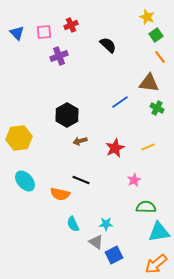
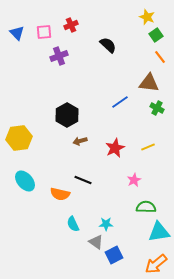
black line: moved 2 px right
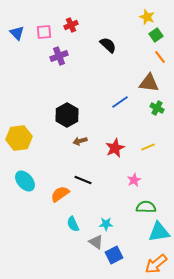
orange semicircle: rotated 132 degrees clockwise
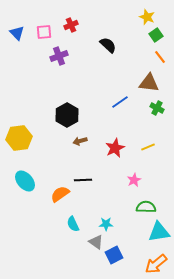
black line: rotated 24 degrees counterclockwise
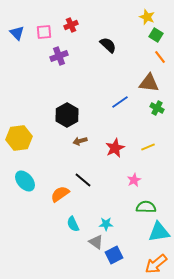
green square: rotated 24 degrees counterclockwise
black line: rotated 42 degrees clockwise
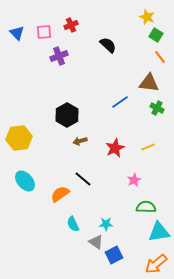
black line: moved 1 px up
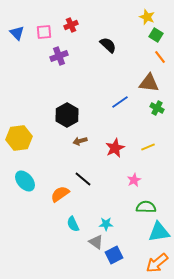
orange arrow: moved 1 px right, 1 px up
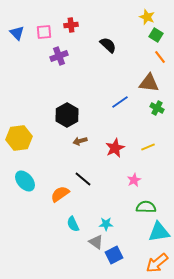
red cross: rotated 16 degrees clockwise
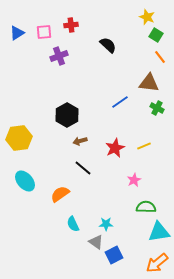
blue triangle: rotated 42 degrees clockwise
yellow line: moved 4 px left, 1 px up
black line: moved 11 px up
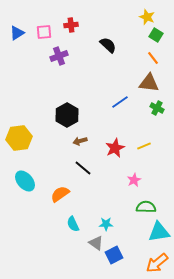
orange line: moved 7 px left, 1 px down
gray triangle: moved 1 px down
